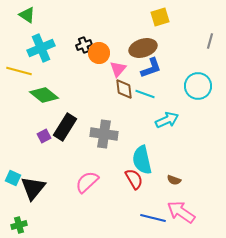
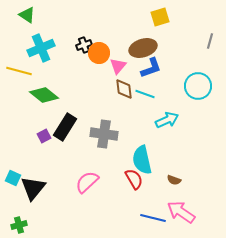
pink triangle: moved 3 px up
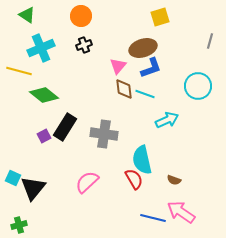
orange circle: moved 18 px left, 37 px up
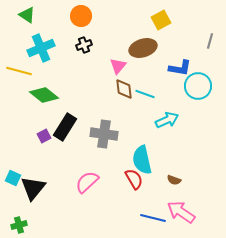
yellow square: moved 1 px right, 3 px down; rotated 12 degrees counterclockwise
blue L-shape: moved 29 px right; rotated 30 degrees clockwise
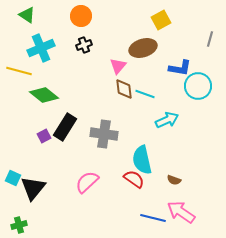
gray line: moved 2 px up
red semicircle: rotated 25 degrees counterclockwise
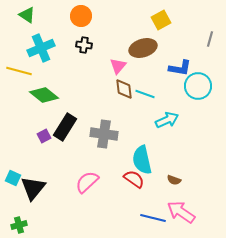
black cross: rotated 28 degrees clockwise
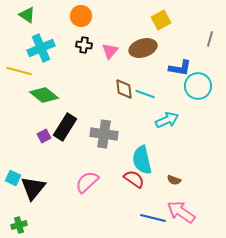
pink triangle: moved 8 px left, 15 px up
